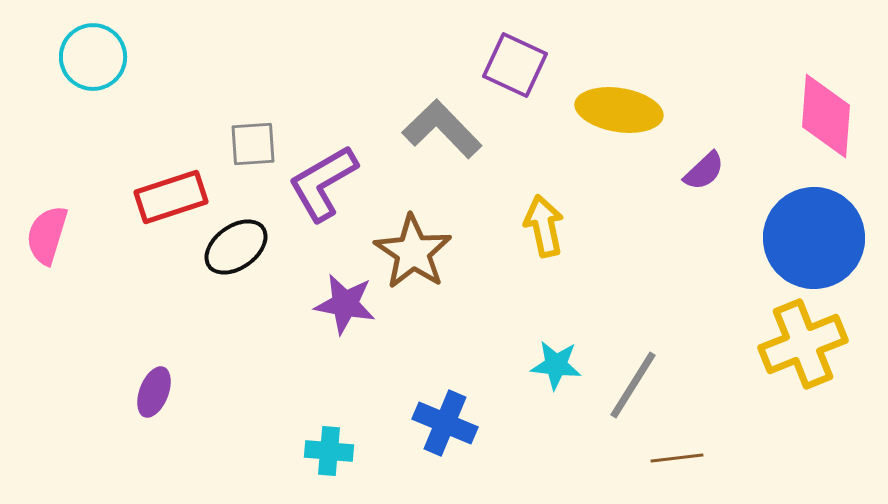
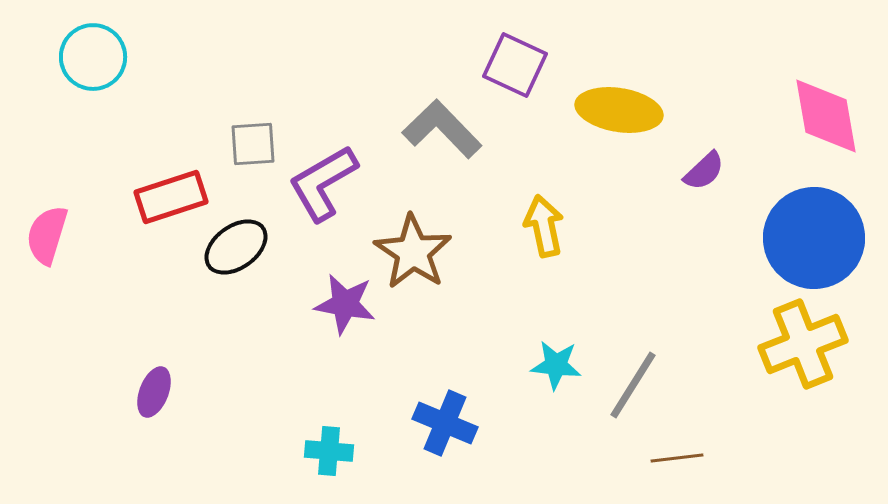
pink diamond: rotated 14 degrees counterclockwise
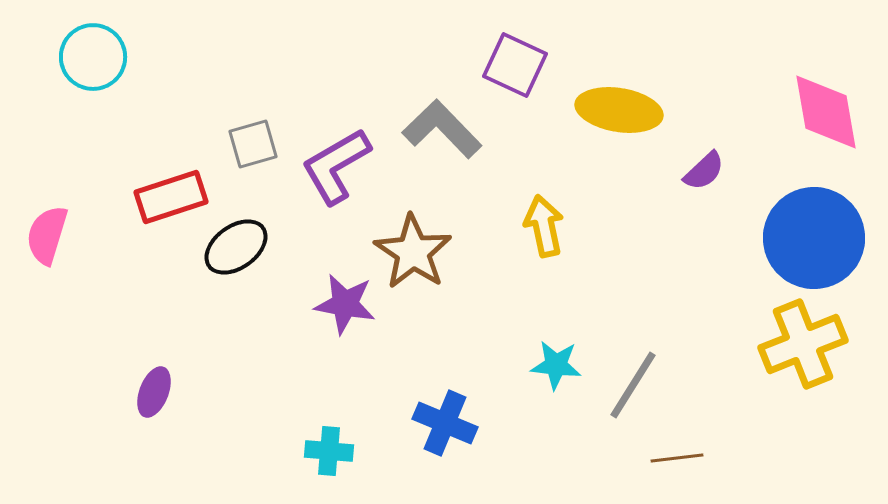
pink diamond: moved 4 px up
gray square: rotated 12 degrees counterclockwise
purple L-shape: moved 13 px right, 17 px up
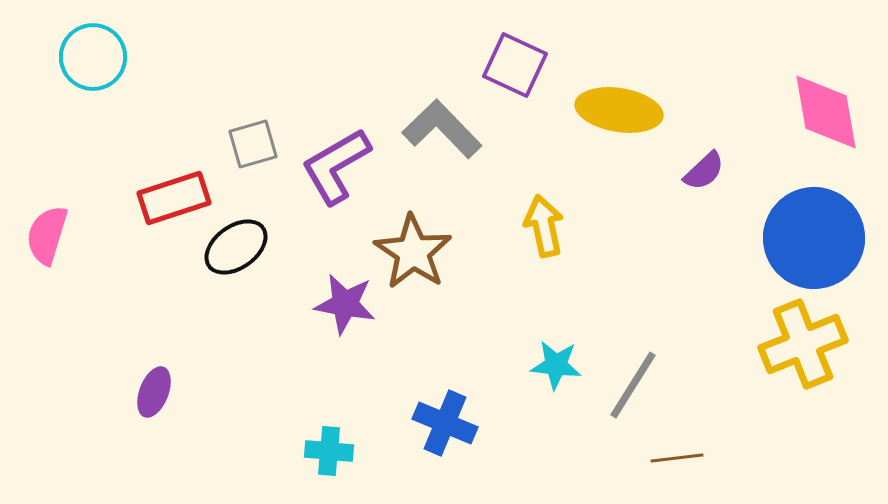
red rectangle: moved 3 px right, 1 px down
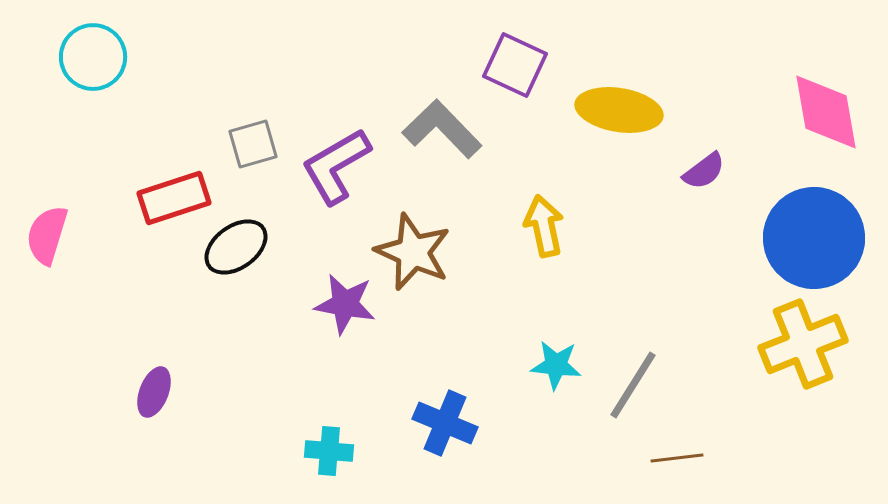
purple semicircle: rotated 6 degrees clockwise
brown star: rotated 10 degrees counterclockwise
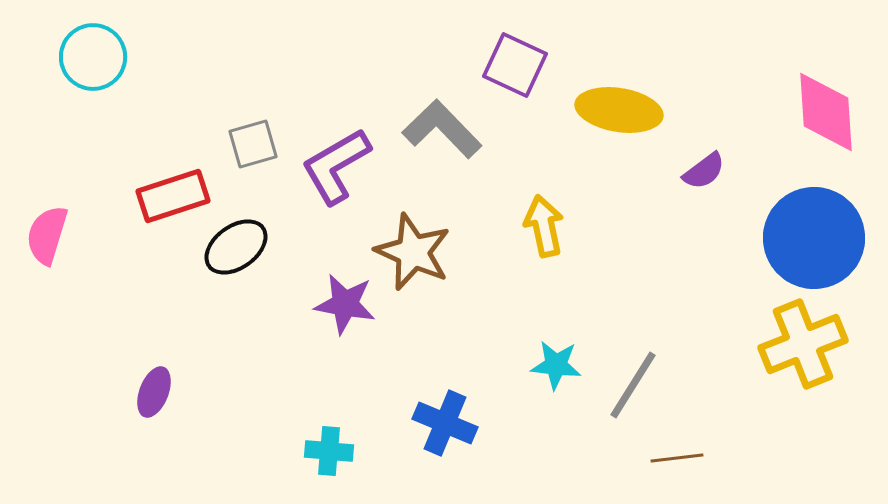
pink diamond: rotated 6 degrees clockwise
red rectangle: moved 1 px left, 2 px up
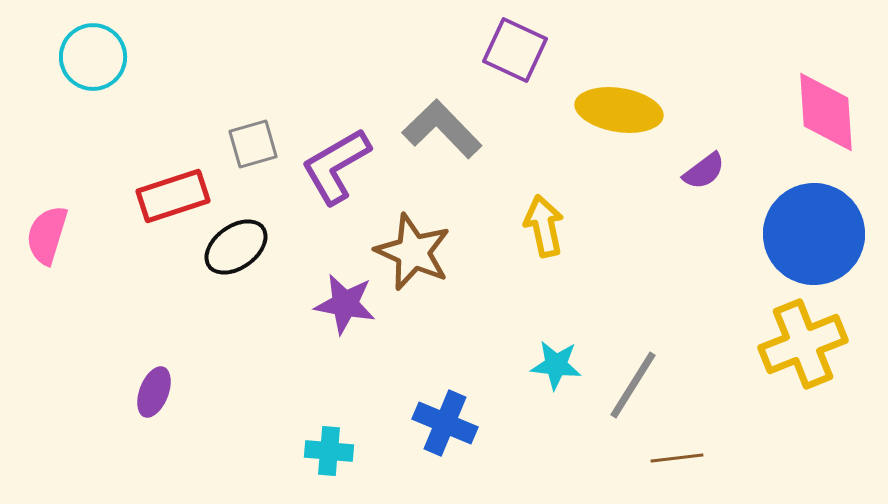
purple square: moved 15 px up
blue circle: moved 4 px up
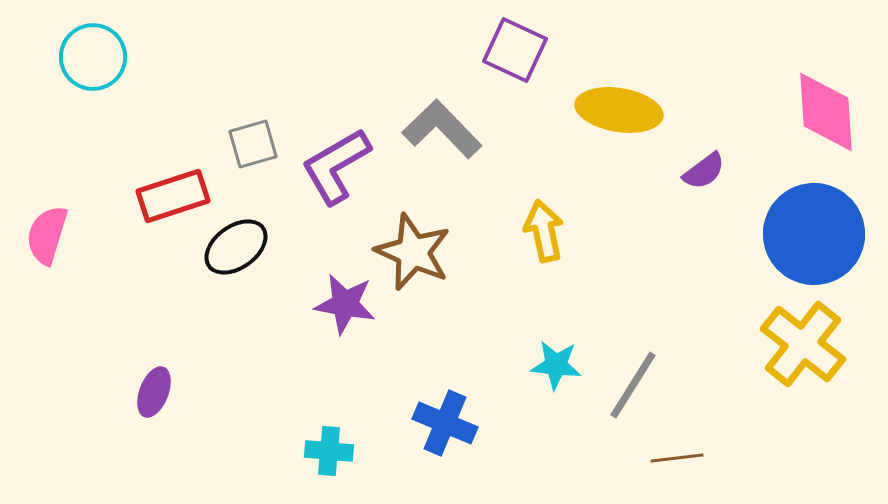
yellow arrow: moved 5 px down
yellow cross: rotated 30 degrees counterclockwise
